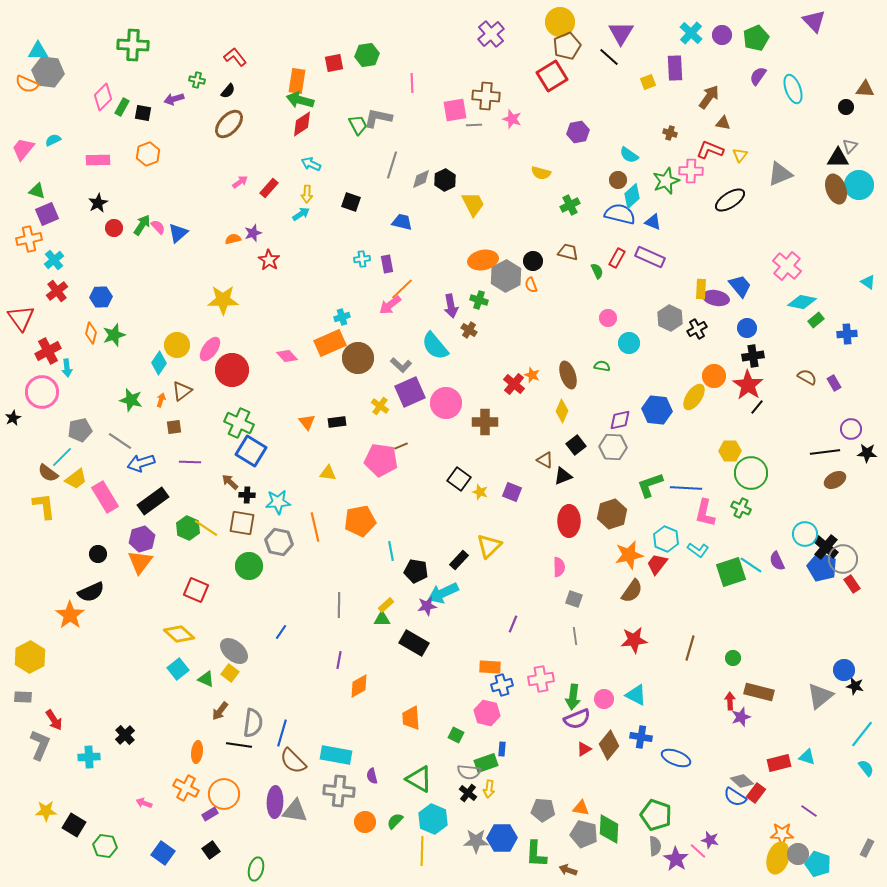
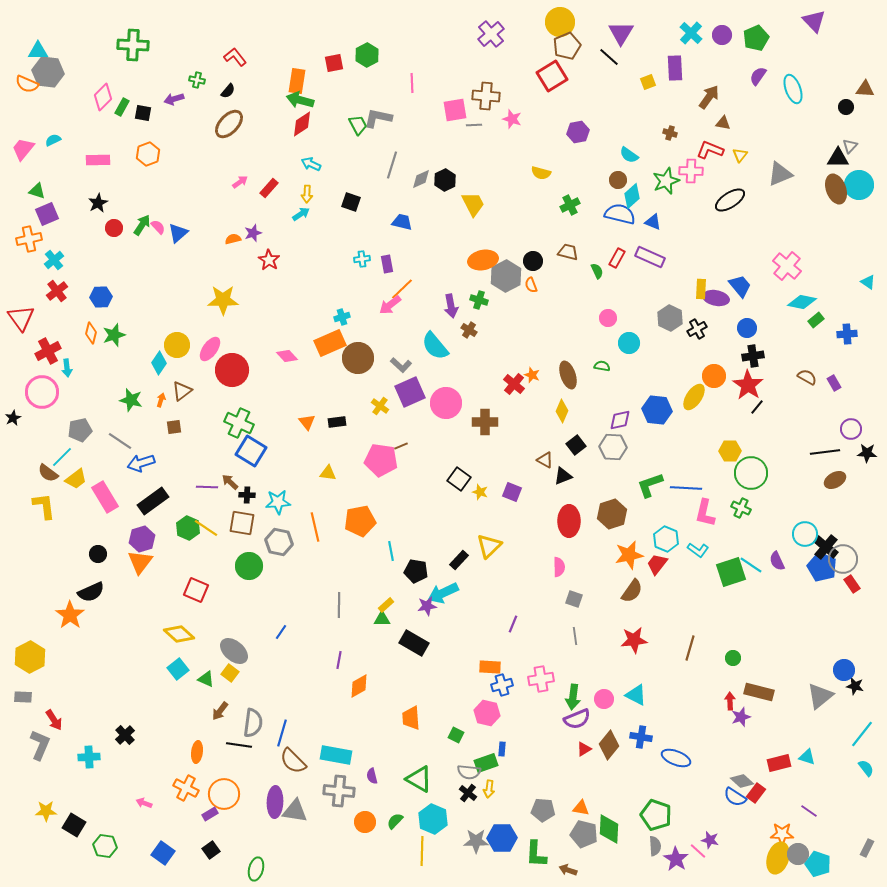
green hexagon at (367, 55): rotated 20 degrees counterclockwise
purple line at (190, 462): moved 17 px right, 25 px down
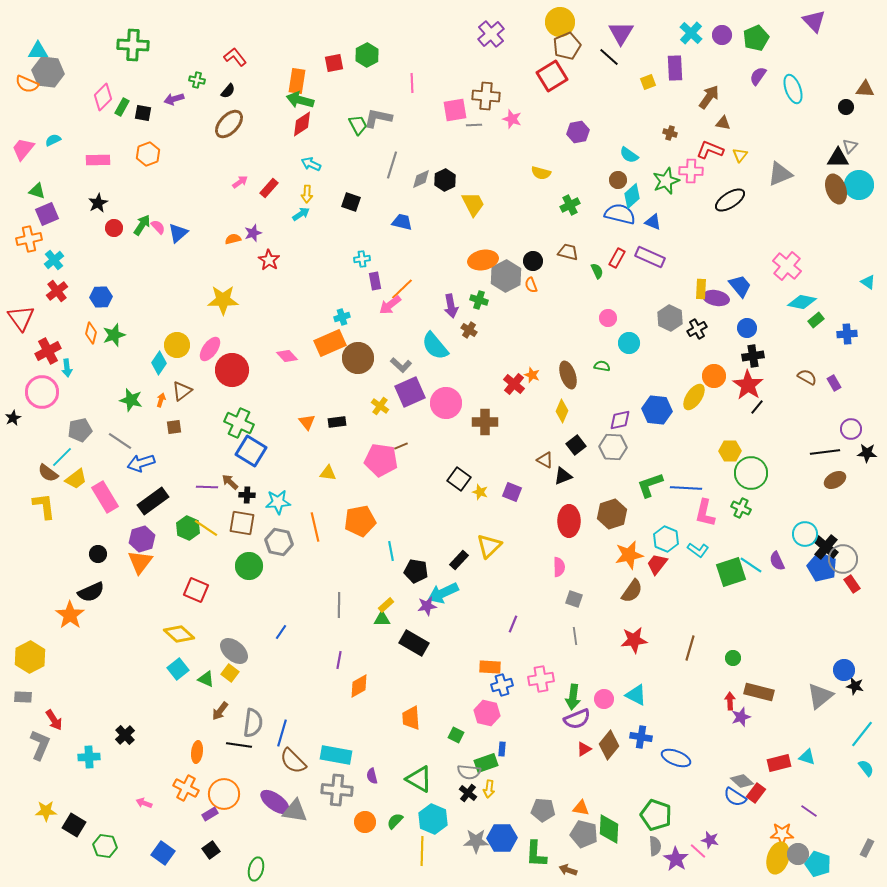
purple rectangle at (387, 264): moved 12 px left, 17 px down
gray cross at (339, 791): moved 2 px left, 1 px up
purple ellipse at (275, 802): rotated 56 degrees counterclockwise
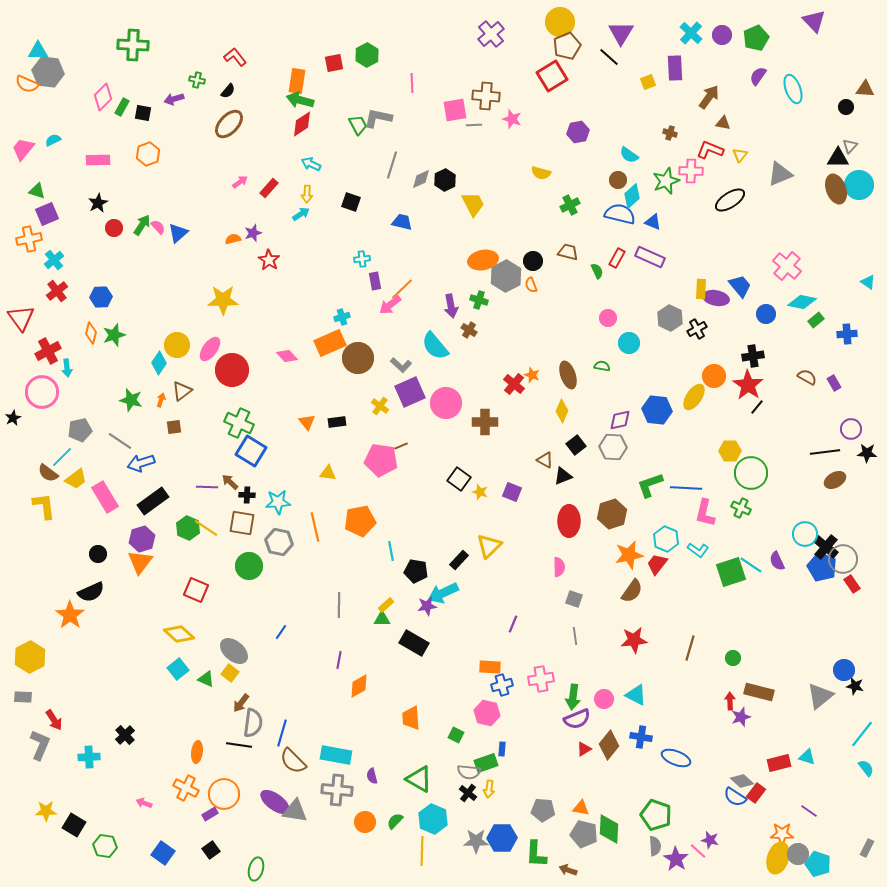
blue circle at (747, 328): moved 19 px right, 14 px up
brown arrow at (220, 711): moved 21 px right, 8 px up
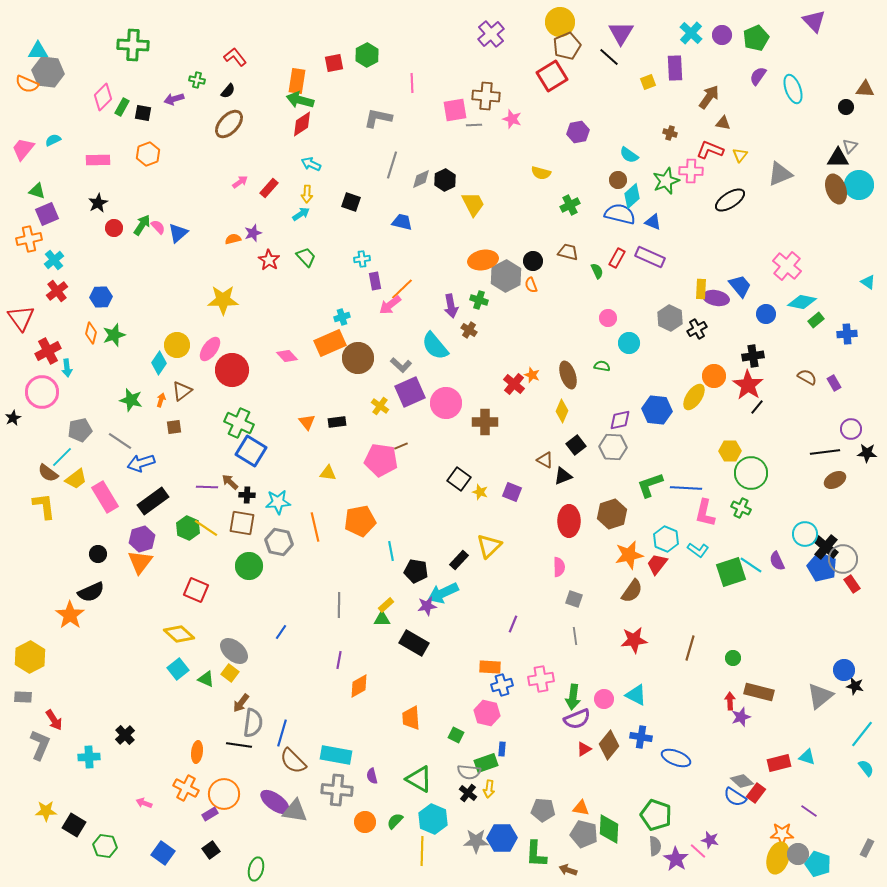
green trapezoid at (358, 125): moved 52 px left, 132 px down; rotated 15 degrees counterclockwise
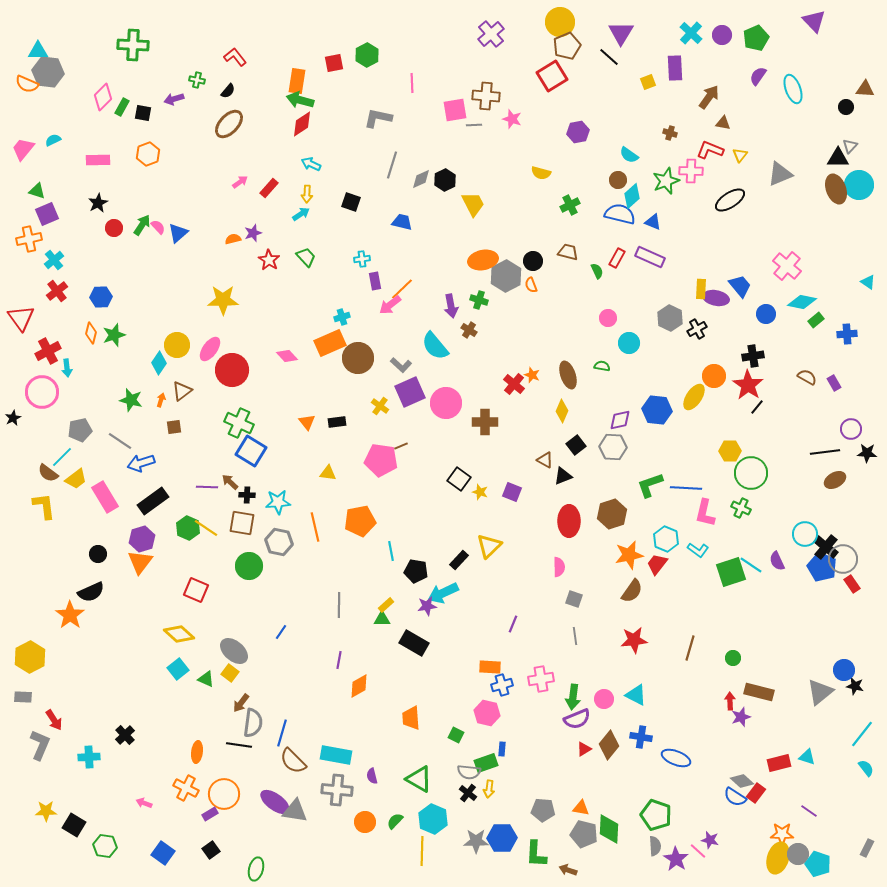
gray triangle at (820, 696): moved 4 px up
